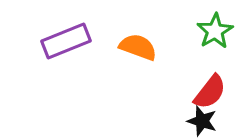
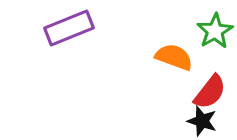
purple rectangle: moved 3 px right, 13 px up
orange semicircle: moved 36 px right, 10 px down
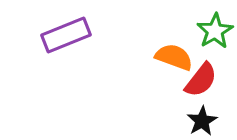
purple rectangle: moved 3 px left, 7 px down
red semicircle: moved 9 px left, 12 px up
black star: rotated 24 degrees clockwise
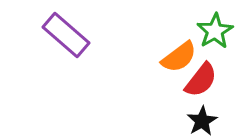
purple rectangle: rotated 63 degrees clockwise
orange semicircle: moved 5 px right; rotated 123 degrees clockwise
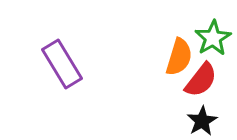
green star: moved 2 px left, 7 px down
purple rectangle: moved 4 px left, 29 px down; rotated 18 degrees clockwise
orange semicircle: rotated 36 degrees counterclockwise
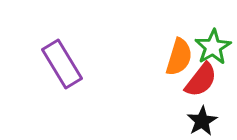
green star: moved 9 px down
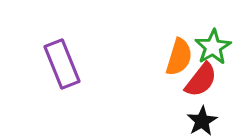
purple rectangle: rotated 9 degrees clockwise
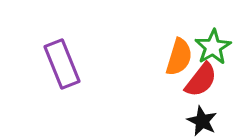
black star: rotated 16 degrees counterclockwise
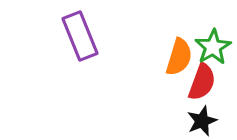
purple rectangle: moved 18 px right, 28 px up
red semicircle: moved 1 px right, 2 px down; rotated 18 degrees counterclockwise
black star: rotated 24 degrees clockwise
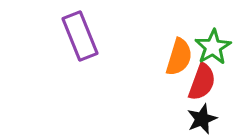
black star: moved 2 px up
